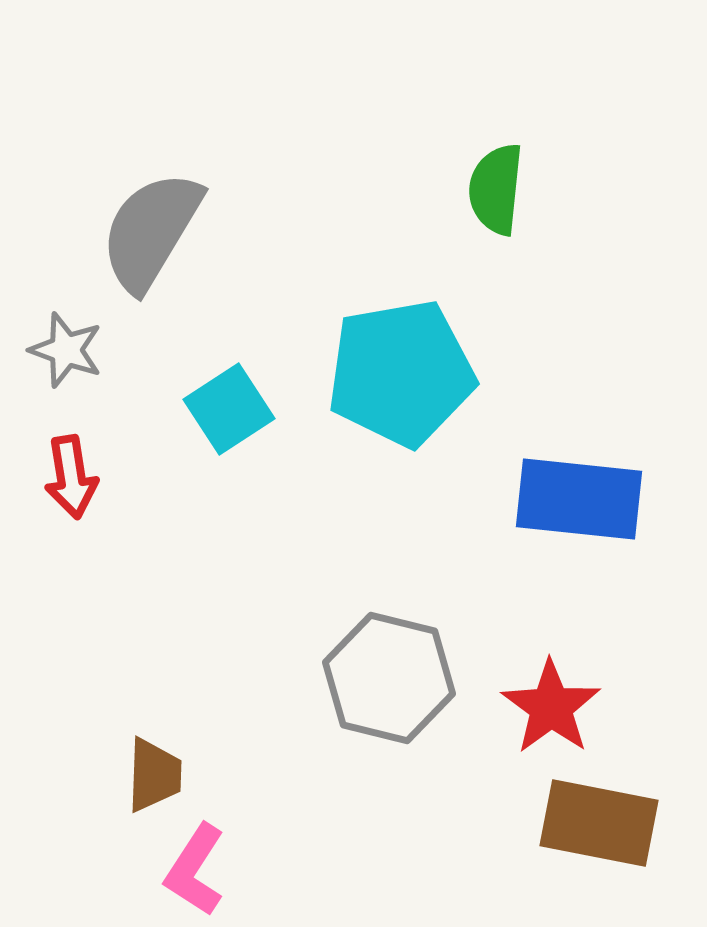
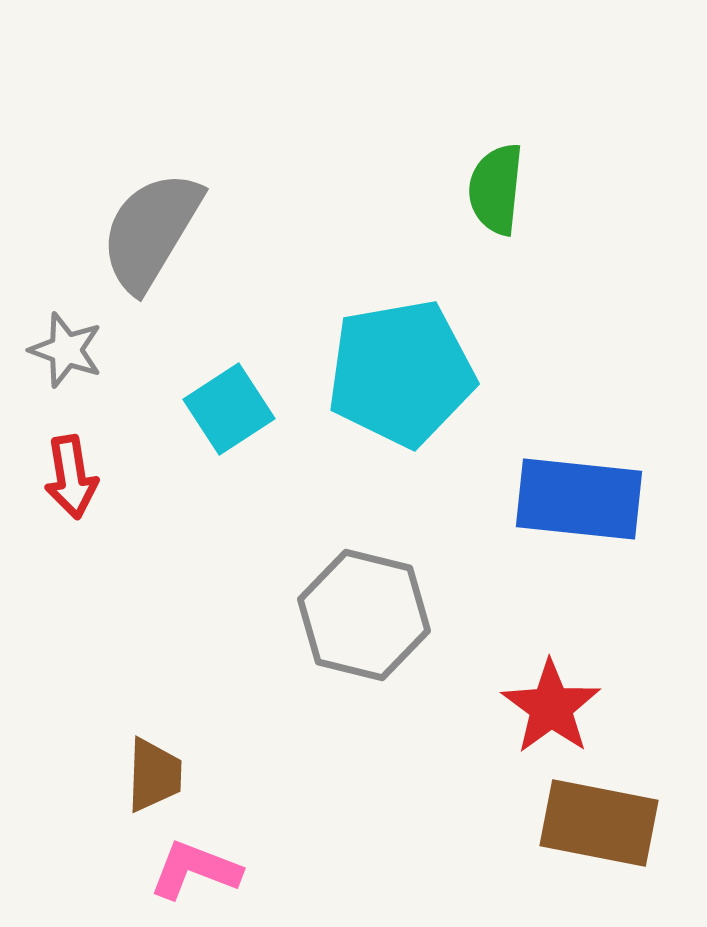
gray hexagon: moved 25 px left, 63 px up
pink L-shape: rotated 78 degrees clockwise
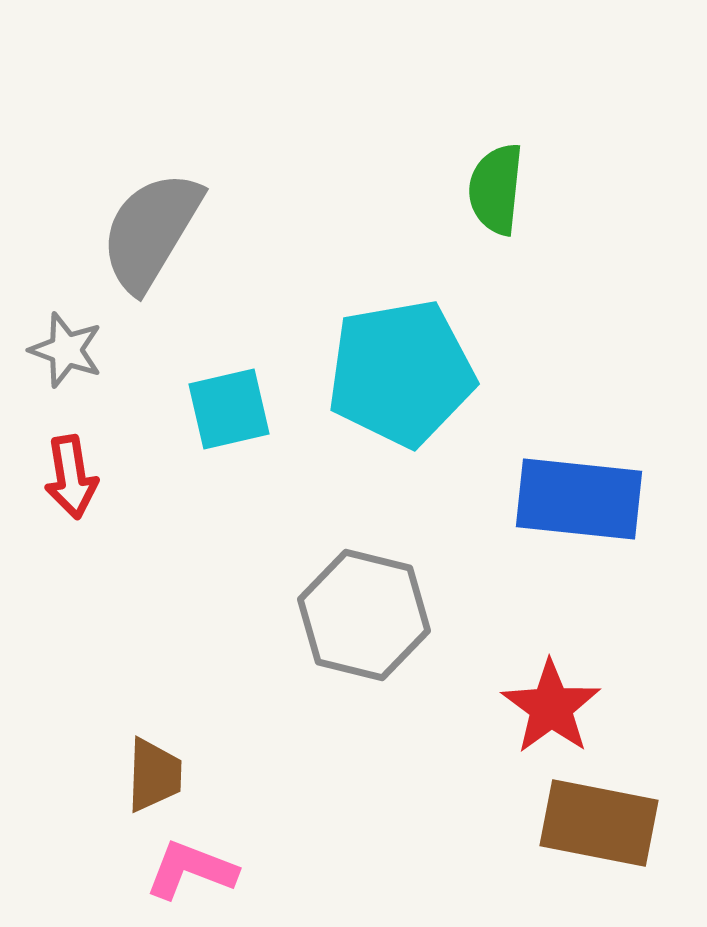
cyan square: rotated 20 degrees clockwise
pink L-shape: moved 4 px left
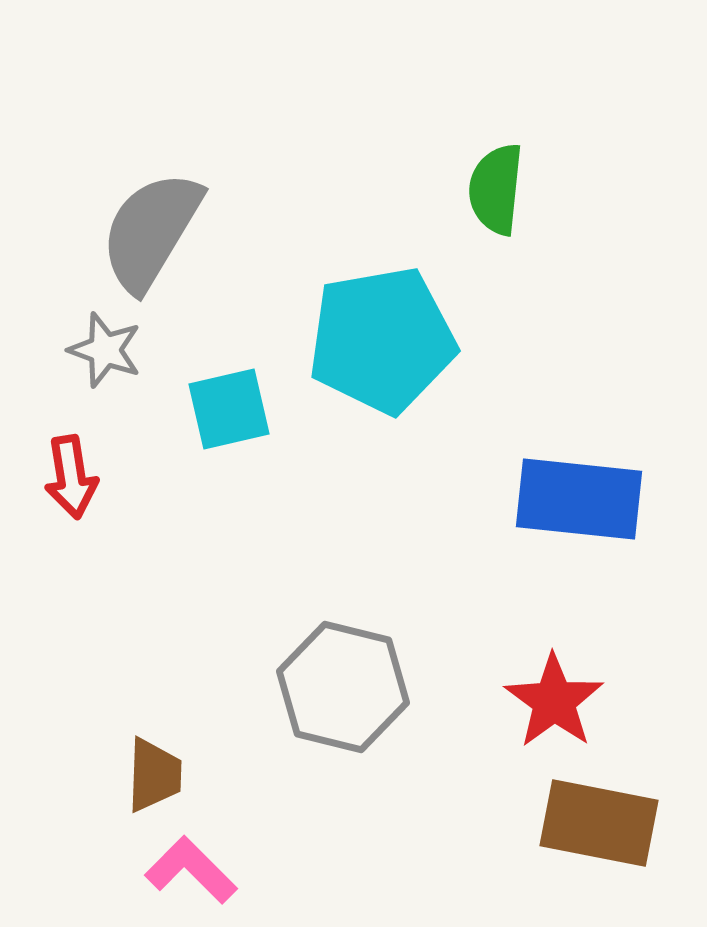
gray star: moved 39 px right
cyan pentagon: moved 19 px left, 33 px up
gray hexagon: moved 21 px left, 72 px down
red star: moved 3 px right, 6 px up
pink L-shape: rotated 24 degrees clockwise
